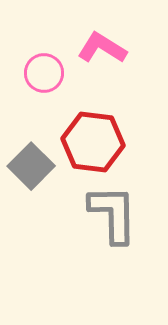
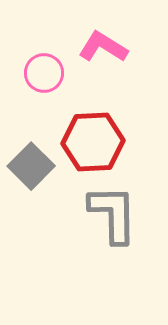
pink L-shape: moved 1 px right, 1 px up
red hexagon: rotated 10 degrees counterclockwise
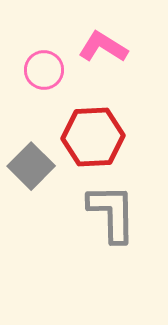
pink circle: moved 3 px up
red hexagon: moved 5 px up
gray L-shape: moved 1 px left, 1 px up
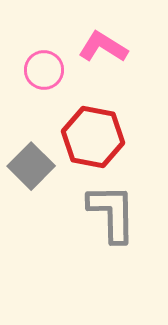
red hexagon: rotated 14 degrees clockwise
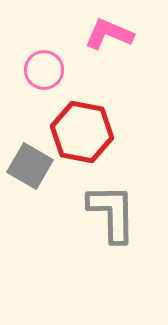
pink L-shape: moved 6 px right, 13 px up; rotated 9 degrees counterclockwise
red hexagon: moved 11 px left, 5 px up
gray square: moved 1 px left; rotated 15 degrees counterclockwise
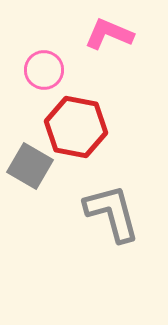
red hexagon: moved 6 px left, 5 px up
gray L-shape: rotated 14 degrees counterclockwise
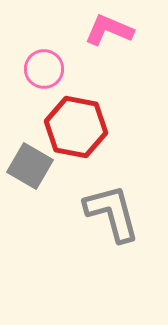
pink L-shape: moved 4 px up
pink circle: moved 1 px up
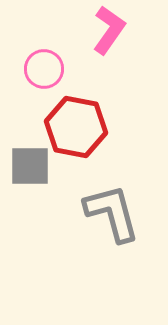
pink L-shape: rotated 102 degrees clockwise
gray square: rotated 30 degrees counterclockwise
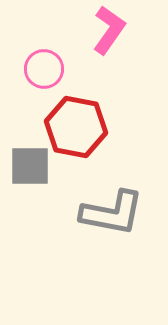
gray L-shape: rotated 116 degrees clockwise
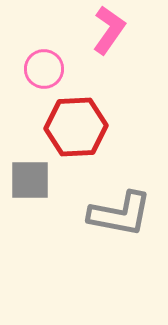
red hexagon: rotated 14 degrees counterclockwise
gray square: moved 14 px down
gray L-shape: moved 8 px right, 1 px down
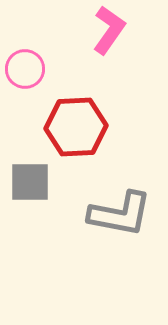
pink circle: moved 19 px left
gray square: moved 2 px down
